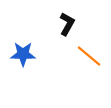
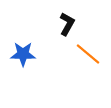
orange line: moved 1 px left, 2 px up
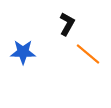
blue star: moved 2 px up
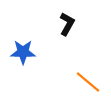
orange line: moved 28 px down
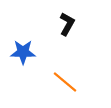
orange line: moved 23 px left
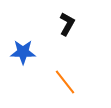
orange line: rotated 12 degrees clockwise
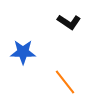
black L-shape: moved 2 px right, 2 px up; rotated 95 degrees clockwise
